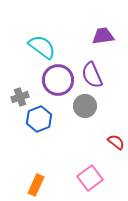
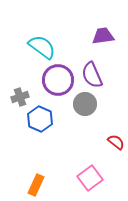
gray circle: moved 2 px up
blue hexagon: moved 1 px right; rotated 15 degrees counterclockwise
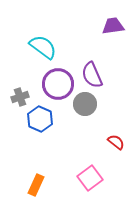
purple trapezoid: moved 10 px right, 10 px up
cyan semicircle: moved 1 px right
purple circle: moved 4 px down
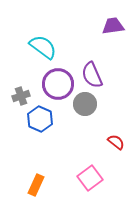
gray cross: moved 1 px right, 1 px up
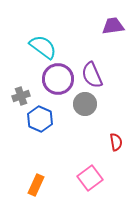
purple circle: moved 5 px up
red semicircle: rotated 42 degrees clockwise
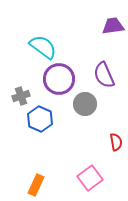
purple semicircle: moved 12 px right
purple circle: moved 1 px right
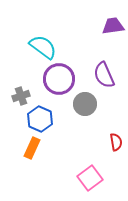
orange rectangle: moved 4 px left, 37 px up
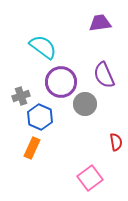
purple trapezoid: moved 13 px left, 3 px up
purple circle: moved 2 px right, 3 px down
blue hexagon: moved 2 px up
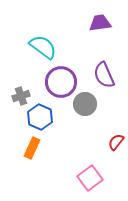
red semicircle: rotated 132 degrees counterclockwise
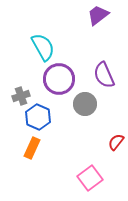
purple trapezoid: moved 2 px left, 8 px up; rotated 30 degrees counterclockwise
cyan semicircle: rotated 24 degrees clockwise
purple circle: moved 2 px left, 3 px up
blue hexagon: moved 2 px left
